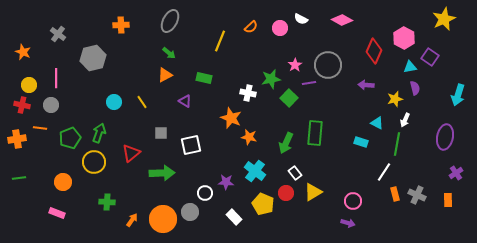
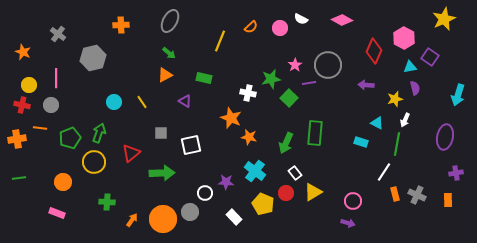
purple cross at (456, 173): rotated 24 degrees clockwise
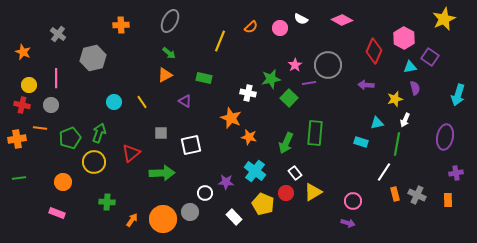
cyan triangle at (377, 123): rotated 40 degrees counterclockwise
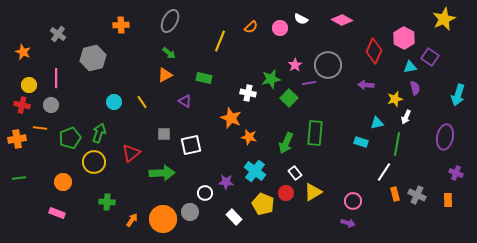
white arrow at (405, 120): moved 1 px right, 3 px up
gray square at (161, 133): moved 3 px right, 1 px down
purple cross at (456, 173): rotated 32 degrees clockwise
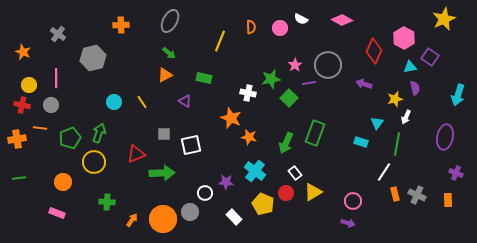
orange semicircle at (251, 27): rotated 48 degrees counterclockwise
purple arrow at (366, 85): moved 2 px left, 1 px up; rotated 14 degrees clockwise
cyan triangle at (377, 123): rotated 40 degrees counterclockwise
green rectangle at (315, 133): rotated 15 degrees clockwise
red triangle at (131, 153): moved 5 px right, 1 px down; rotated 18 degrees clockwise
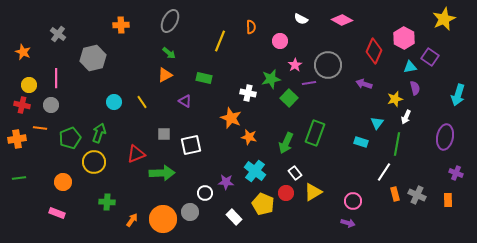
pink circle at (280, 28): moved 13 px down
